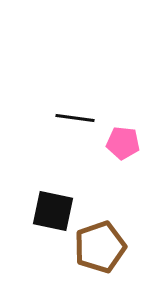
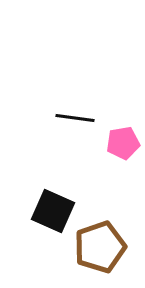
pink pentagon: rotated 16 degrees counterclockwise
black square: rotated 12 degrees clockwise
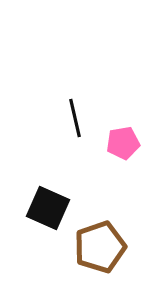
black line: rotated 69 degrees clockwise
black square: moved 5 px left, 3 px up
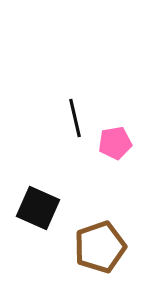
pink pentagon: moved 8 px left
black square: moved 10 px left
